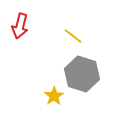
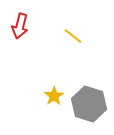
gray hexagon: moved 7 px right, 30 px down
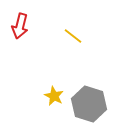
yellow star: rotated 12 degrees counterclockwise
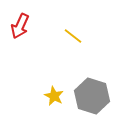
red arrow: rotated 10 degrees clockwise
gray hexagon: moved 3 px right, 8 px up
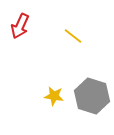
yellow star: rotated 18 degrees counterclockwise
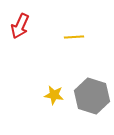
yellow line: moved 1 px right, 1 px down; rotated 42 degrees counterclockwise
yellow star: moved 1 px up
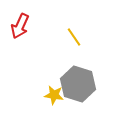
yellow line: rotated 60 degrees clockwise
gray hexagon: moved 14 px left, 12 px up
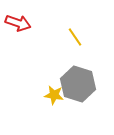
red arrow: moved 2 px left, 3 px up; rotated 95 degrees counterclockwise
yellow line: moved 1 px right
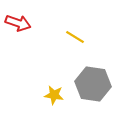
yellow line: rotated 24 degrees counterclockwise
gray hexagon: moved 15 px right; rotated 8 degrees counterclockwise
